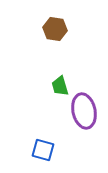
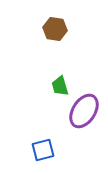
purple ellipse: rotated 44 degrees clockwise
blue square: rotated 30 degrees counterclockwise
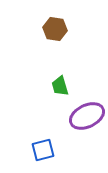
purple ellipse: moved 3 px right, 5 px down; rotated 32 degrees clockwise
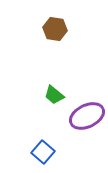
green trapezoid: moved 6 px left, 9 px down; rotated 35 degrees counterclockwise
blue square: moved 2 px down; rotated 35 degrees counterclockwise
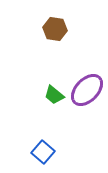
purple ellipse: moved 26 px up; rotated 20 degrees counterclockwise
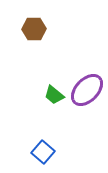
brown hexagon: moved 21 px left; rotated 10 degrees counterclockwise
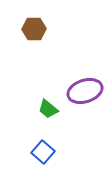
purple ellipse: moved 2 px left, 1 px down; rotated 28 degrees clockwise
green trapezoid: moved 6 px left, 14 px down
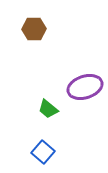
purple ellipse: moved 4 px up
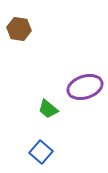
brown hexagon: moved 15 px left; rotated 10 degrees clockwise
blue square: moved 2 px left
